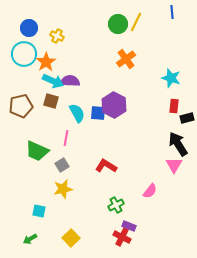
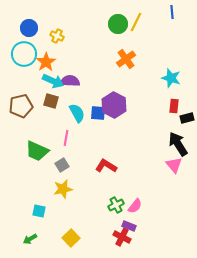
pink triangle: rotated 12 degrees counterclockwise
pink semicircle: moved 15 px left, 15 px down
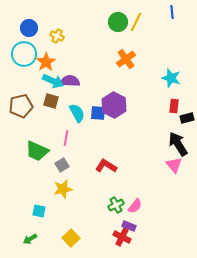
green circle: moved 2 px up
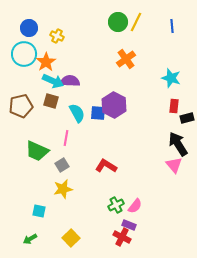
blue line: moved 14 px down
purple rectangle: moved 1 px up
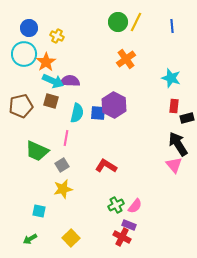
cyan semicircle: rotated 42 degrees clockwise
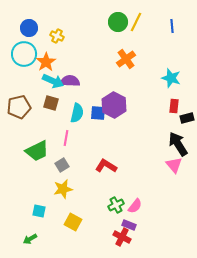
brown square: moved 2 px down
brown pentagon: moved 2 px left, 1 px down
green trapezoid: rotated 50 degrees counterclockwise
yellow square: moved 2 px right, 16 px up; rotated 18 degrees counterclockwise
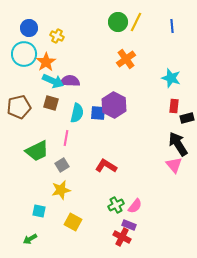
yellow star: moved 2 px left, 1 px down
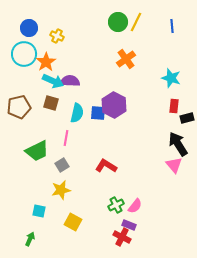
green arrow: rotated 144 degrees clockwise
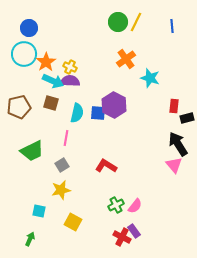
yellow cross: moved 13 px right, 31 px down
cyan star: moved 21 px left
green trapezoid: moved 5 px left
purple rectangle: moved 5 px right, 6 px down; rotated 32 degrees clockwise
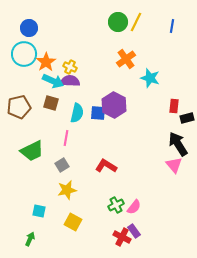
blue line: rotated 16 degrees clockwise
yellow star: moved 6 px right
pink semicircle: moved 1 px left, 1 px down
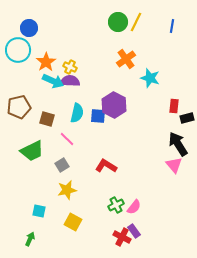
cyan circle: moved 6 px left, 4 px up
brown square: moved 4 px left, 16 px down
blue square: moved 3 px down
pink line: moved 1 px right, 1 px down; rotated 56 degrees counterclockwise
